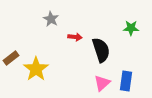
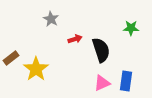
red arrow: moved 2 px down; rotated 24 degrees counterclockwise
pink triangle: rotated 18 degrees clockwise
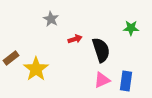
pink triangle: moved 3 px up
